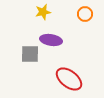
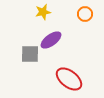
purple ellipse: rotated 45 degrees counterclockwise
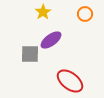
yellow star: rotated 21 degrees counterclockwise
red ellipse: moved 1 px right, 2 px down
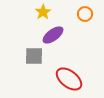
purple ellipse: moved 2 px right, 5 px up
gray square: moved 4 px right, 2 px down
red ellipse: moved 1 px left, 2 px up
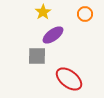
gray square: moved 3 px right
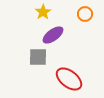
gray square: moved 1 px right, 1 px down
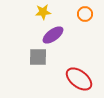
yellow star: rotated 28 degrees clockwise
red ellipse: moved 10 px right
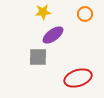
red ellipse: moved 1 px left, 1 px up; rotated 56 degrees counterclockwise
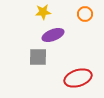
purple ellipse: rotated 15 degrees clockwise
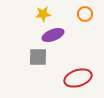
yellow star: moved 2 px down
